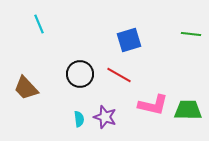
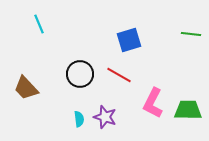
pink L-shape: moved 2 px up; rotated 104 degrees clockwise
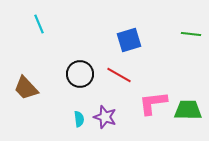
pink L-shape: rotated 56 degrees clockwise
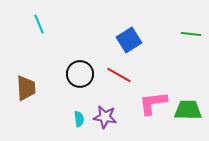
blue square: rotated 15 degrees counterclockwise
brown trapezoid: rotated 140 degrees counterclockwise
purple star: rotated 10 degrees counterclockwise
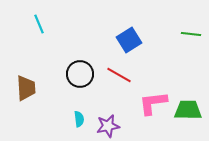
purple star: moved 3 px right, 9 px down; rotated 20 degrees counterclockwise
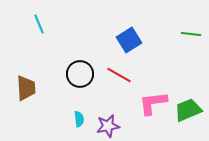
green trapezoid: rotated 24 degrees counterclockwise
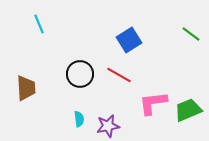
green line: rotated 30 degrees clockwise
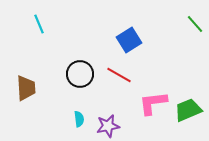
green line: moved 4 px right, 10 px up; rotated 12 degrees clockwise
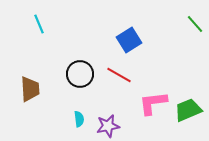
brown trapezoid: moved 4 px right, 1 px down
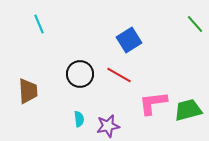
brown trapezoid: moved 2 px left, 2 px down
green trapezoid: rotated 8 degrees clockwise
